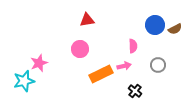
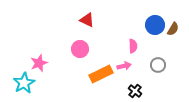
red triangle: rotated 35 degrees clockwise
brown semicircle: moved 2 px left; rotated 32 degrees counterclockwise
cyan star: moved 2 px down; rotated 15 degrees counterclockwise
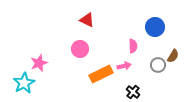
blue circle: moved 2 px down
brown semicircle: moved 27 px down
black cross: moved 2 px left, 1 px down
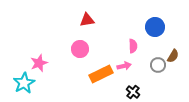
red triangle: rotated 35 degrees counterclockwise
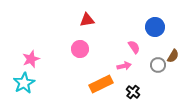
pink semicircle: moved 1 px right, 1 px down; rotated 32 degrees counterclockwise
pink star: moved 8 px left, 4 px up
orange rectangle: moved 10 px down
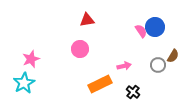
pink semicircle: moved 7 px right, 16 px up
orange rectangle: moved 1 px left
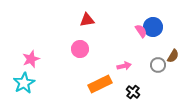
blue circle: moved 2 px left
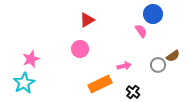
red triangle: rotated 21 degrees counterclockwise
blue circle: moved 13 px up
brown semicircle: rotated 24 degrees clockwise
